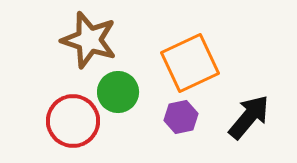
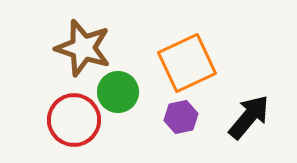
brown star: moved 6 px left, 8 px down
orange square: moved 3 px left
red circle: moved 1 px right, 1 px up
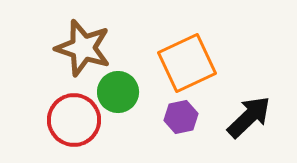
black arrow: rotated 6 degrees clockwise
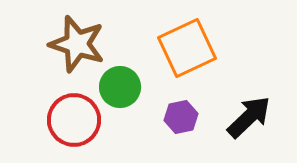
brown star: moved 6 px left, 4 px up
orange square: moved 15 px up
green circle: moved 2 px right, 5 px up
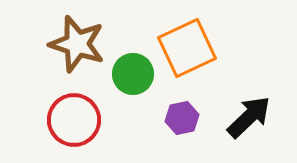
green circle: moved 13 px right, 13 px up
purple hexagon: moved 1 px right, 1 px down
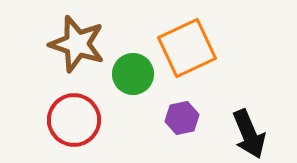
black arrow: moved 17 px down; rotated 111 degrees clockwise
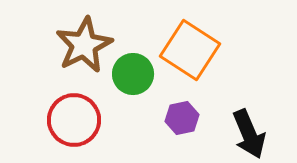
brown star: moved 7 px right, 1 px down; rotated 28 degrees clockwise
orange square: moved 3 px right, 2 px down; rotated 32 degrees counterclockwise
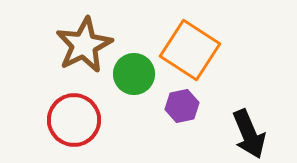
green circle: moved 1 px right
purple hexagon: moved 12 px up
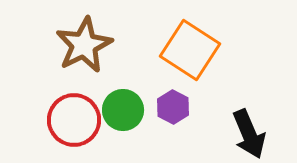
green circle: moved 11 px left, 36 px down
purple hexagon: moved 9 px left, 1 px down; rotated 20 degrees counterclockwise
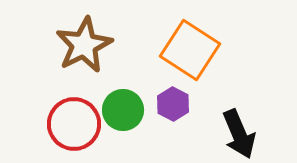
purple hexagon: moved 3 px up
red circle: moved 4 px down
black arrow: moved 10 px left
